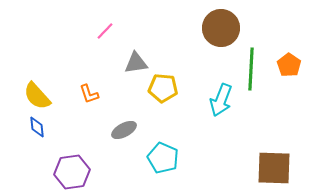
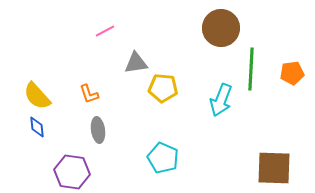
pink line: rotated 18 degrees clockwise
orange pentagon: moved 3 px right, 8 px down; rotated 30 degrees clockwise
gray ellipse: moved 26 px left; rotated 70 degrees counterclockwise
purple hexagon: rotated 16 degrees clockwise
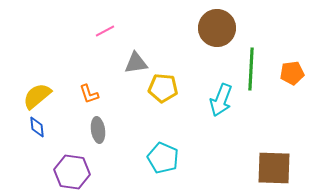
brown circle: moved 4 px left
yellow semicircle: rotated 92 degrees clockwise
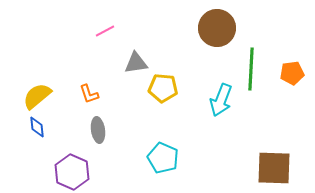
purple hexagon: rotated 16 degrees clockwise
